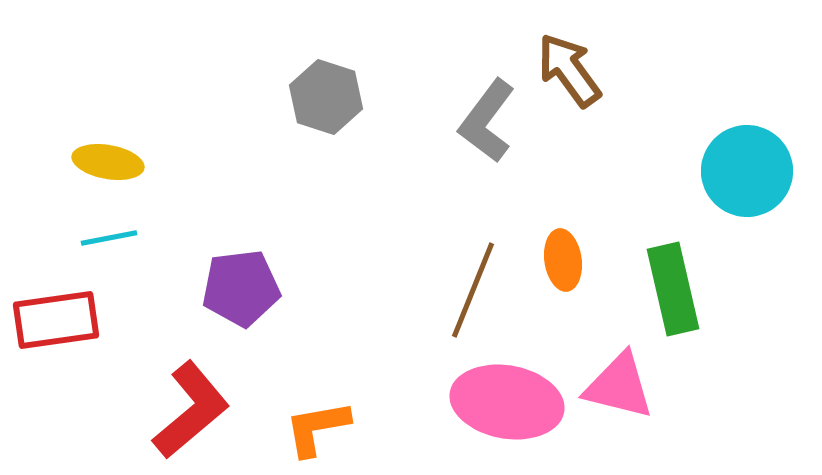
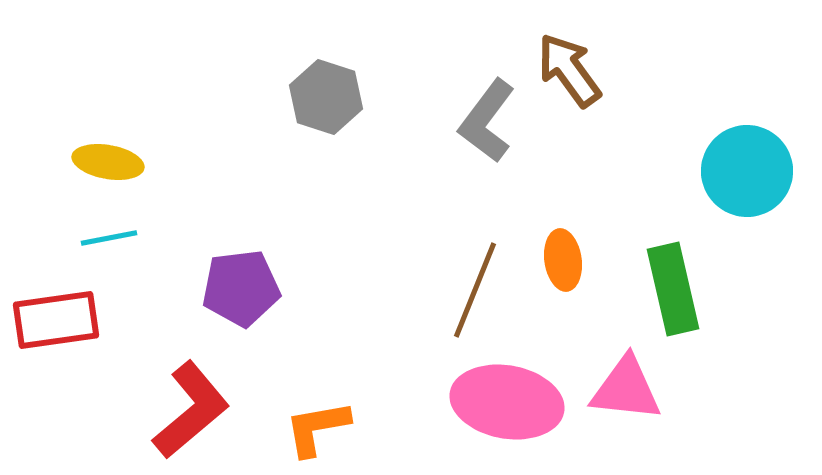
brown line: moved 2 px right
pink triangle: moved 7 px right, 3 px down; rotated 8 degrees counterclockwise
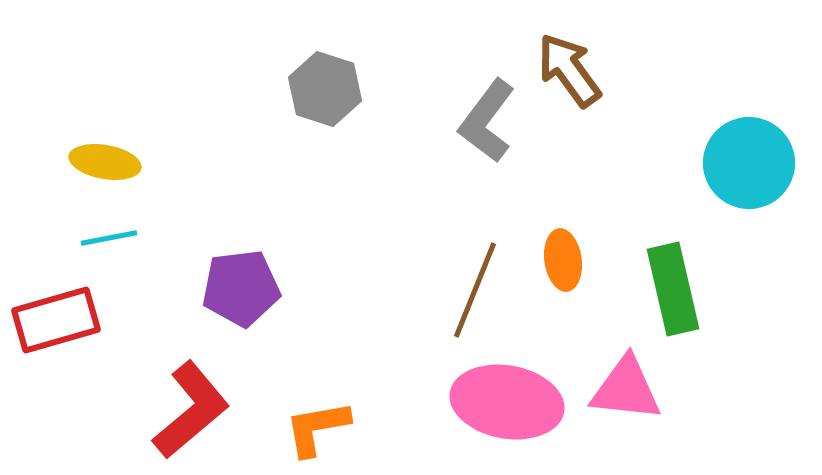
gray hexagon: moved 1 px left, 8 px up
yellow ellipse: moved 3 px left
cyan circle: moved 2 px right, 8 px up
red rectangle: rotated 8 degrees counterclockwise
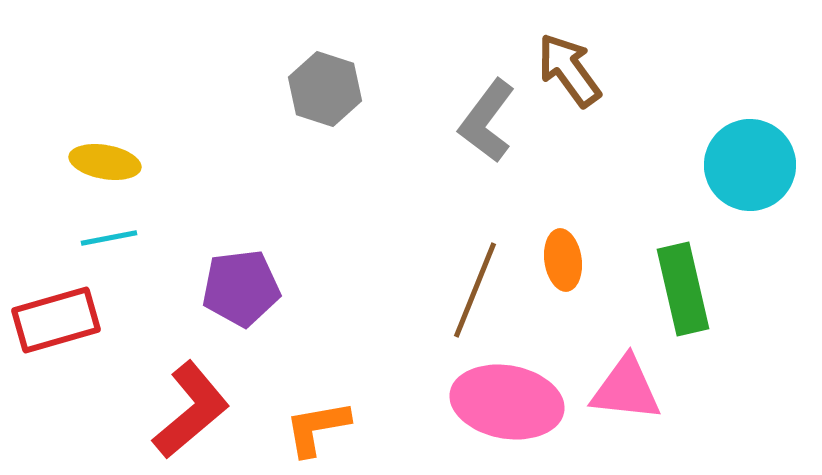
cyan circle: moved 1 px right, 2 px down
green rectangle: moved 10 px right
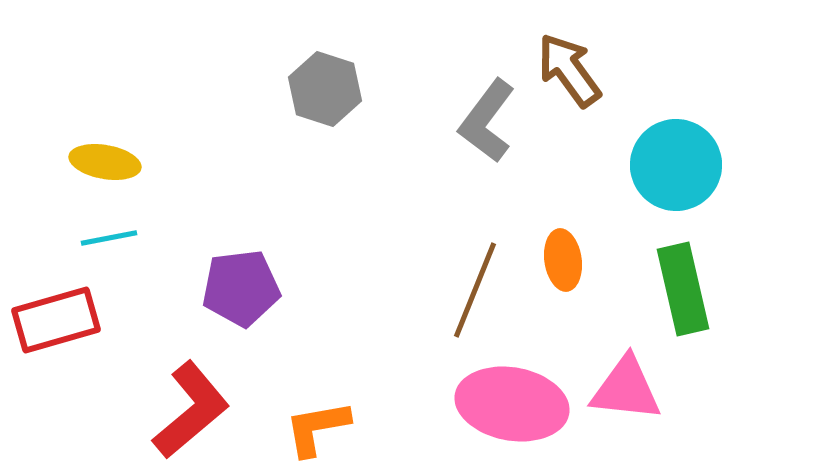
cyan circle: moved 74 px left
pink ellipse: moved 5 px right, 2 px down
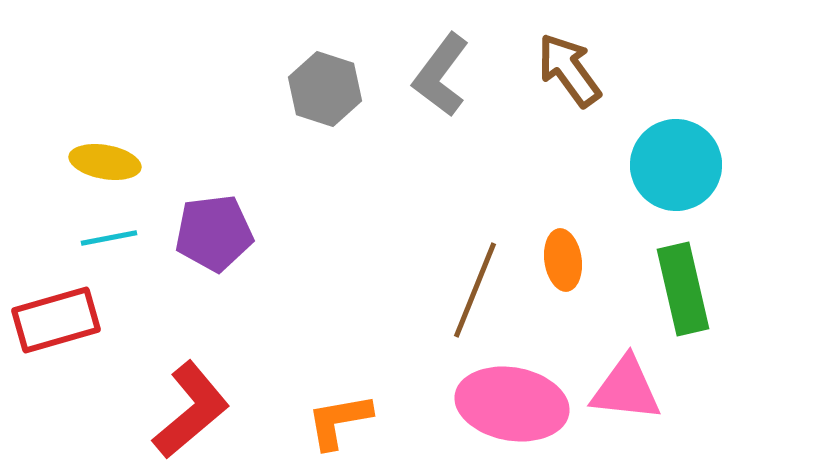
gray L-shape: moved 46 px left, 46 px up
purple pentagon: moved 27 px left, 55 px up
orange L-shape: moved 22 px right, 7 px up
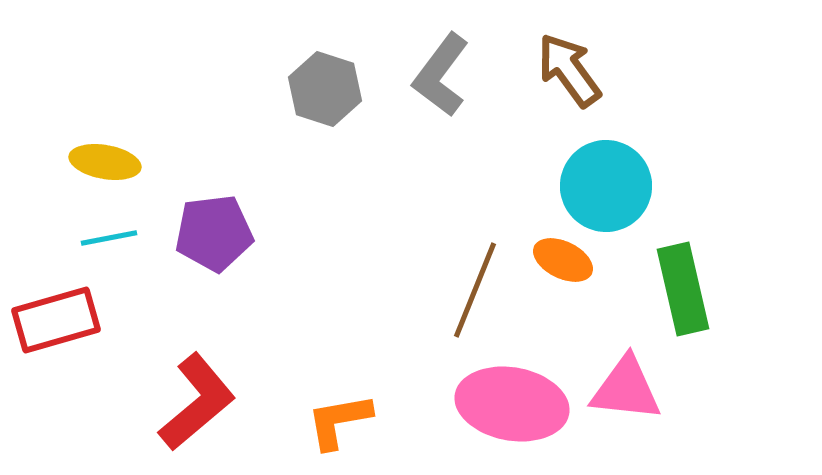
cyan circle: moved 70 px left, 21 px down
orange ellipse: rotated 56 degrees counterclockwise
red L-shape: moved 6 px right, 8 px up
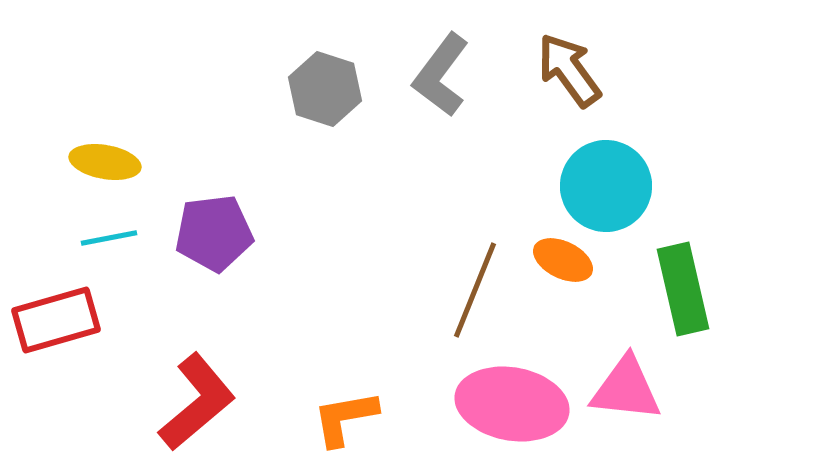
orange L-shape: moved 6 px right, 3 px up
